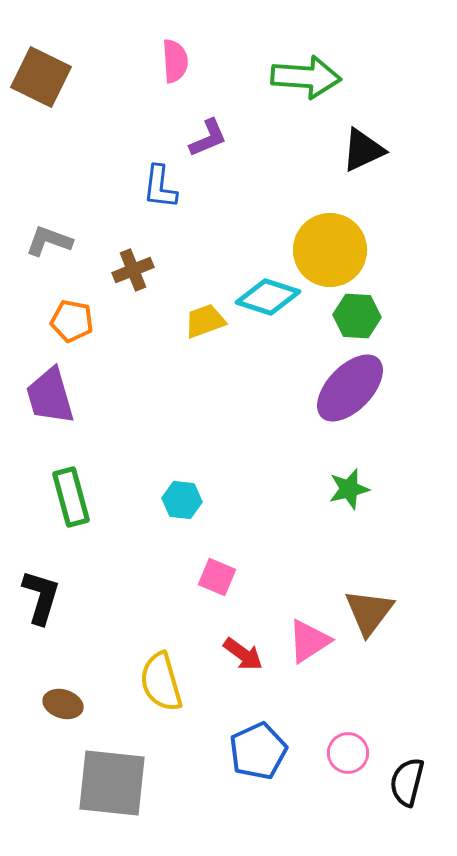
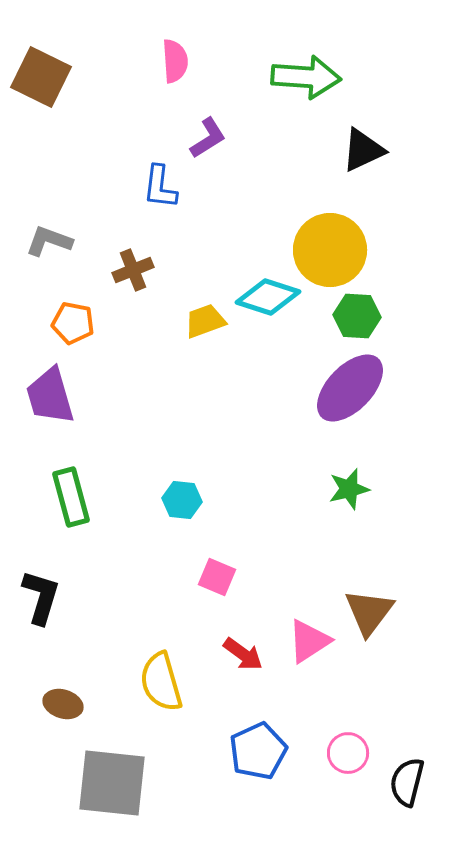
purple L-shape: rotated 9 degrees counterclockwise
orange pentagon: moved 1 px right, 2 px down
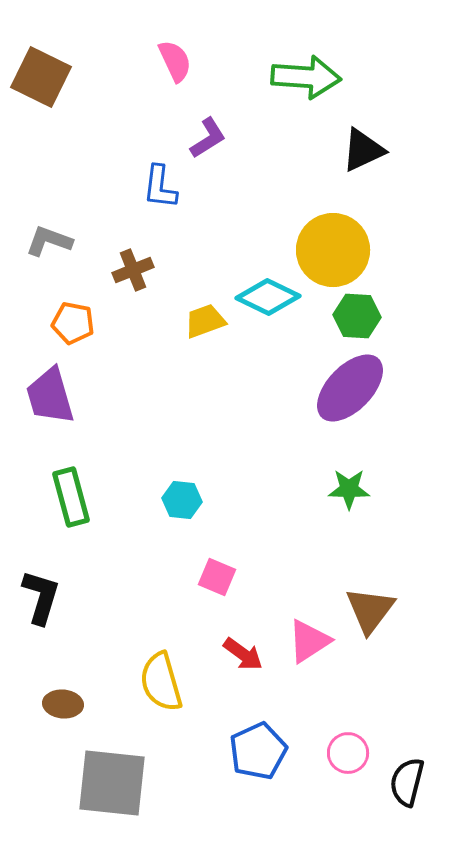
pink semicircle: rotated 21 degrees counterclockwise
yellow circle: moved 3 px right
cyan diamond: rotated 8 degrees clockwise
green star: rotated 15 degrees clockwise
brown triangle: moved 1 px right, 2 px up
brown ellipse: rotated 12 degrees counterclockwise
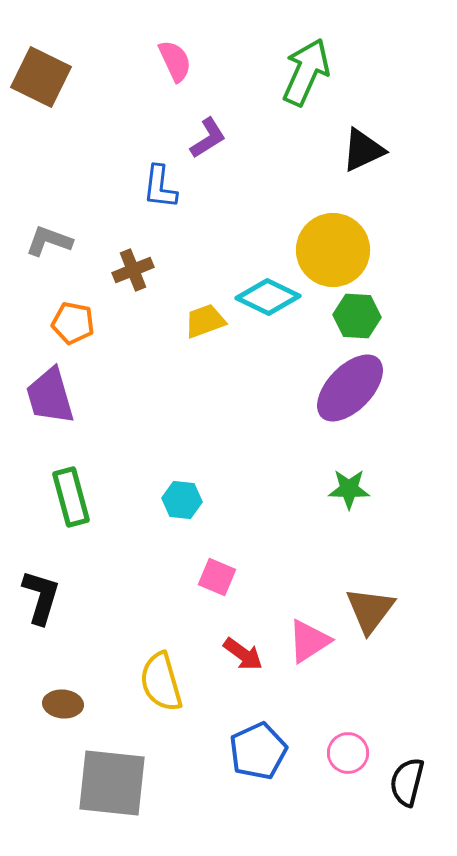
green arrow: moved 5 px up; rotated 70 degrees counterclockwise
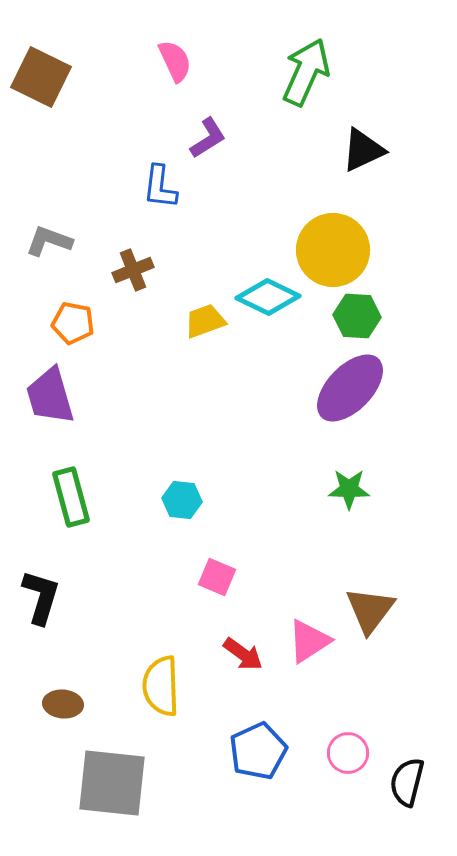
yellow semicircle: moved 4 px down; rotated 14 degrees clockwise
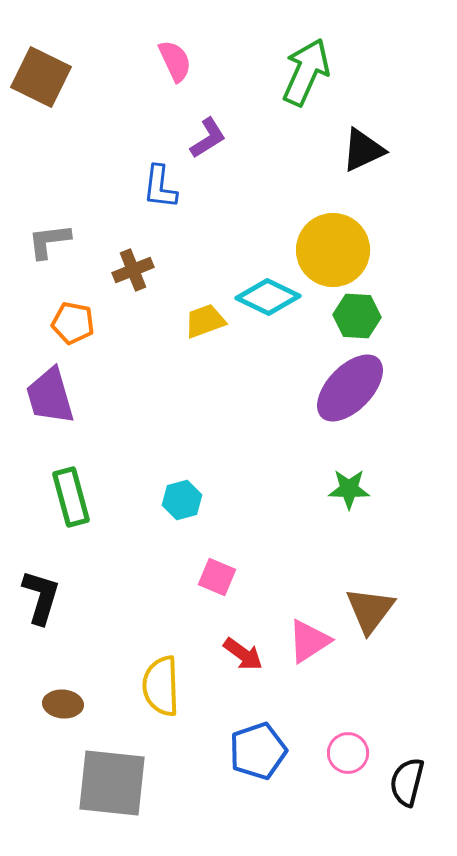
gray L-shape: rotated 27 degrees counterclockwise
cyan hexagon: rotated 21 degrees counterclockwise
blue pentagon: rotated 6 degrees clockwise
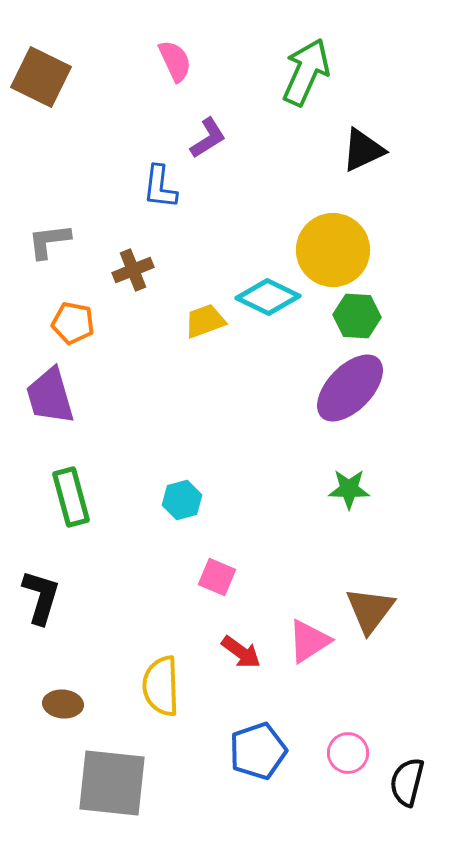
red arrow: moved 2 px left, 2 px up
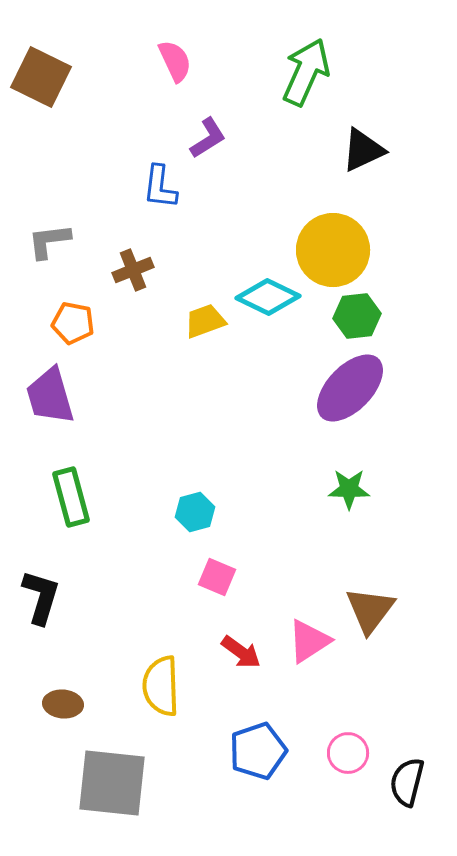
green hexagon: rotated 9 degrees counterclockwise
cyan hexagon: moved 13 px right, 12 px down
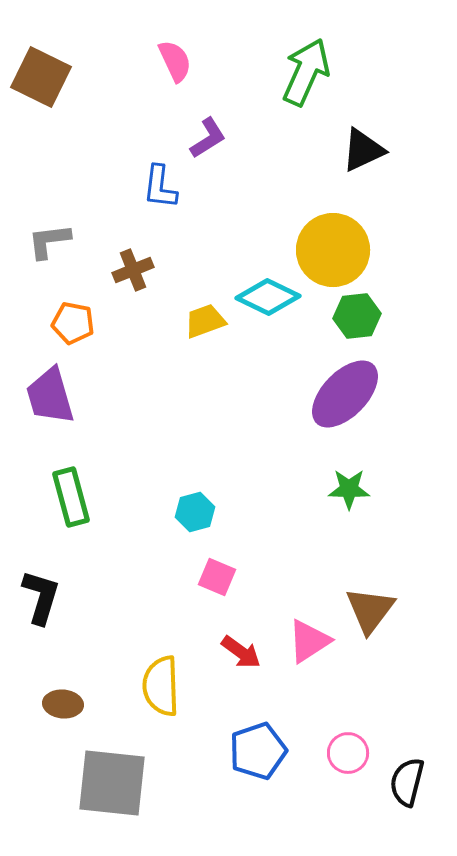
purple ellipse: moved 5 px left, 6 px down
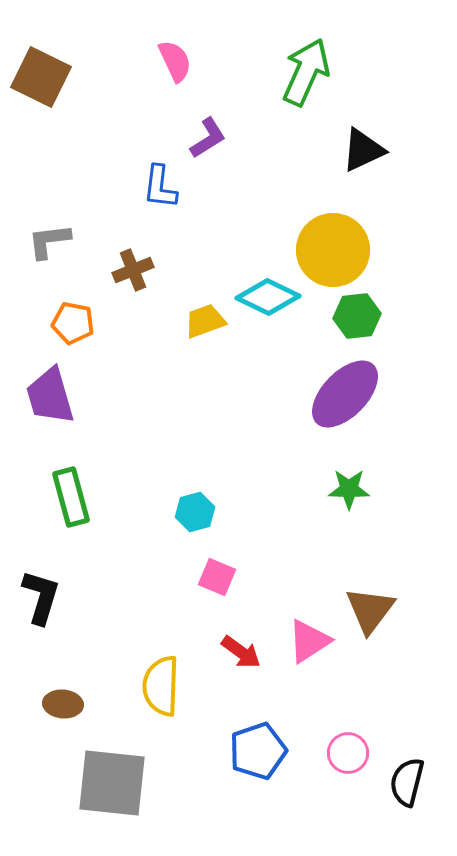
yellow semicircle: rotated 4 degrees clockwise
